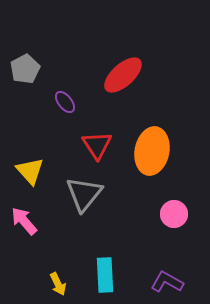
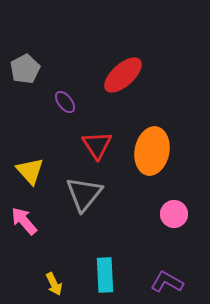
yellow arrow: moved 4 px left
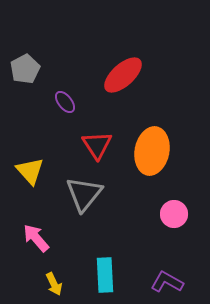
pink arrow: moved 12 px right, 17 px down
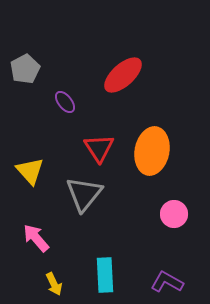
red triangle: moved 2 px right, 3 px down
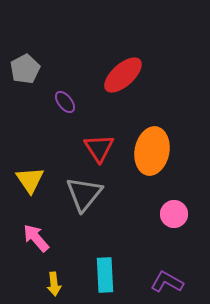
yellow triangle: moved 9 px down; rotated 8 degrees clockwise
yellow arrow: rotated 20 degrees clockwise
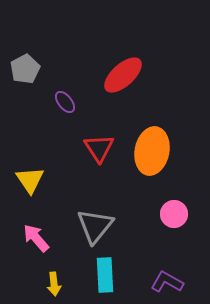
gray triangle: moved 11 px right, 32 px down
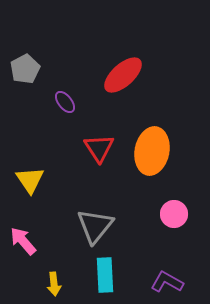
pink arrow: moved 13 px left, 3 px down
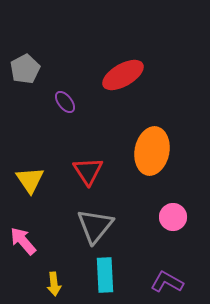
red ellipse: rotated 12 degrees clockwise
red triangle: moved 11 px left, 23 px down
pink circle: moved 1 px left, 3 px down
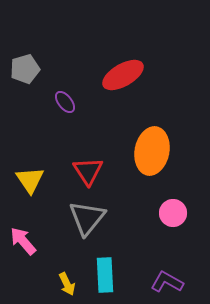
gray pentagon: rotated 12 degrees clockwise
pink circle: moved 4 px up
gray triangle: moved 8 px left, 8 px up
yellow arrow: moved 13 px right; rotated 20 degrees counterclockwise
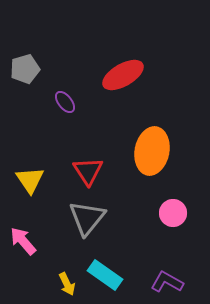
cyan rectangle: rotated 52 degrees counterclockwise
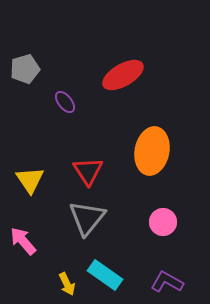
pink circle: moved 10 px left, 9 px down
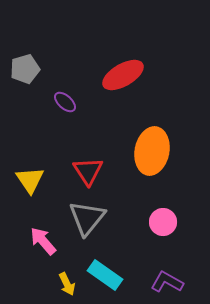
purple ellipse: rotated 10 degrees counterclockwise
pink arrow: moved 20 px right
